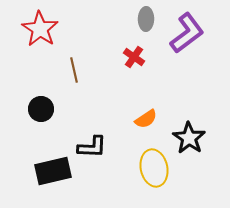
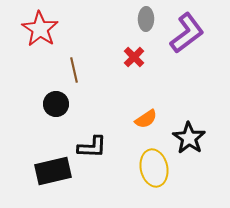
red cross: rotated 10 degrees clockwise
black circle: moved 15 px right, 5 px up
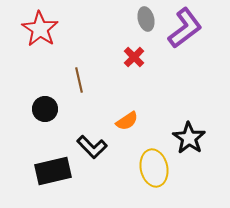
gray ellipse: rotated 15 degrees counterclockwise
purple L-shape: moved 2 px left, 5 px up
brown line: moved 5 px right, 10 px down
black circle: moved 11 px left, 5 px down
orange semicircle: moved 19 px left, 2 px down
black L-shape: rotated 44 degrees clockwise
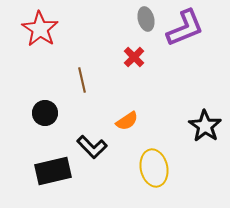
purple L-shape: rotated 15 degrees clockwise
brown line: moved 3 px right
black circle: moved 4 px down
black star: moved 16 px right, 12 px up
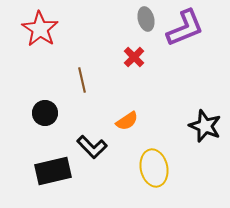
black star: rotated 12 degrees counterclockwise
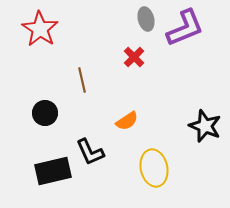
black L-shape: moved 2 px left, 5 px down; rotated 20 degrees clockwise
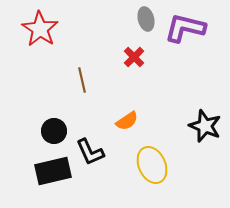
purple L-shape: rotated 144 degrees counterclockwise
black circle: moved 9 px right, 18 px down
yellow ellipse: moved 2 px left, 3 px up; rotated 12 degrees counterclockwise
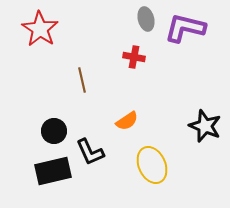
red cross: rotated 35 degrees counterclockwise
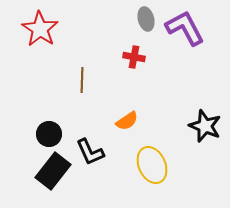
purple L-shape: rotated 48 degrees clockwise
brown line: rotated 15 degrees clockwise
black circle: moved 5 px left, 3 px down
black rectangle: rotated 39 degrees counterclockwise
